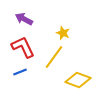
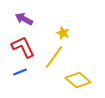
yellow diamond: rotated 20 degrees clockwise
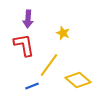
purple arrow: moved 4 px right; rotated 114 degrees counterclockwise
red L-shape: moved 1 px right, 2 px up; rotated 15 degrees clockwise
yellow line: moved 5 px left, 8 px down
blue line: moved 12 px right, 14 px down
